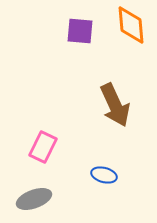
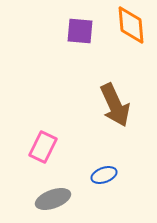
blue ellipse: rotated 35 degrees counterclockwise
gray ellipse: moved 19 px right
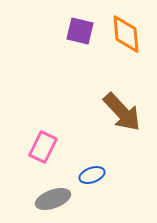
orange diamond: moved 5 px left, 9 px down
purple square: rotated 8 degrees clockwise
brown arrow: moved 7 px right, 7 px down; rotated 18 degrees counterclockwise
blue ellipse: moved 12 px left
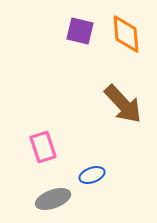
brown arrow: moved 1 px right, 8 px up
pink rectangle: rotated 44 degrees counterclockwise
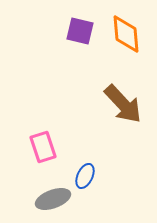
blue ellipse: moved 7 px left, 1 px down; rotated 45 degrees counterclockwise
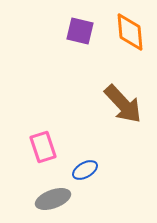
orange diamond: moved 4 px right, 2 px up
blue ellipse: moved 6 px up; rotated 35 degrees clockwise
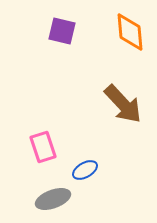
purple square: moved 18 px left
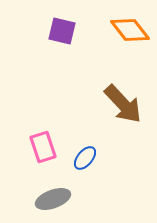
orange diamond: moved 2 px up; rotated 33 degrees counterclockwise
blue ellipse: moved 12 px up; rotated 20 degrees counterclockwise
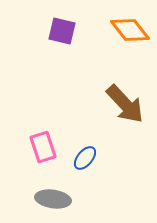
brown arrow: moved 2 px right
gray ellipse: rotated 28 degrees clockwise
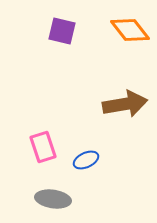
brown arrow: rotated 57 degrees counterclockwise
blue ellipse: moved 1 px right, 2 px down; rotated 25 degrees clockwise
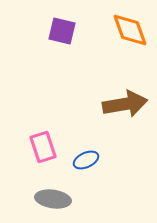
orange diamond: rotated 18 degrees clockwise
